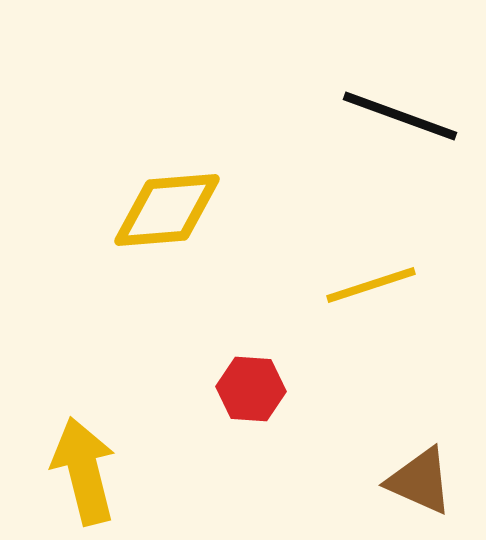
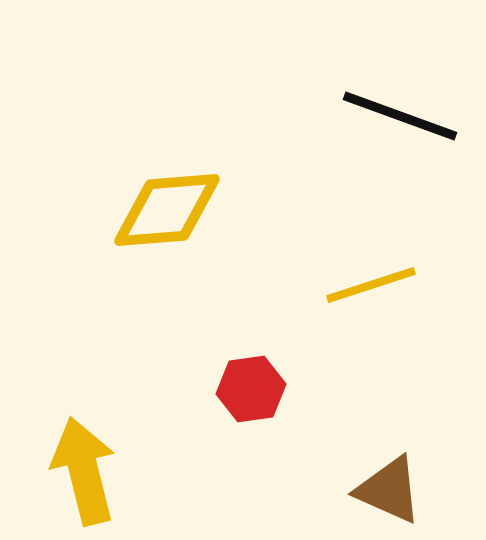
red hexagon: rotated 12 degrees counterclockwise
brown triangle: moved 31 px left, 9 px down
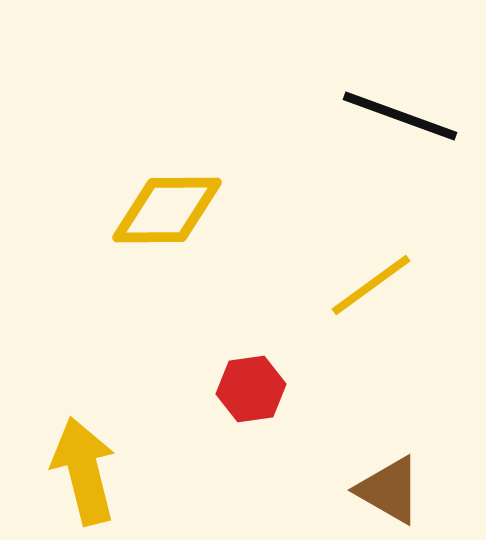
yellow diamond: rotated 4 degrees clockwise
yellow line: rotated 18 degrees counterclockwise
brown triangle: rotated 6 degrees clockwise
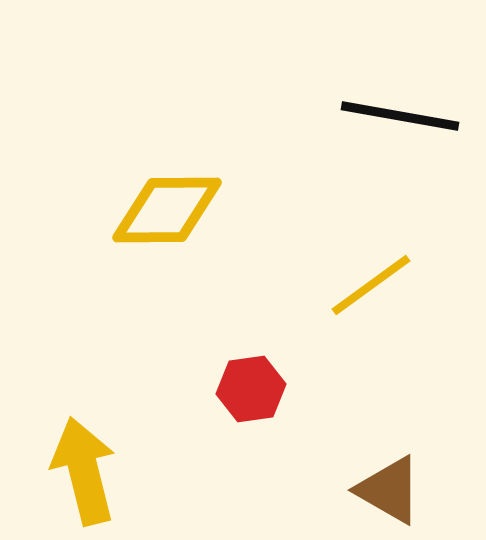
black line: rotated 10 degrees counterclockwise
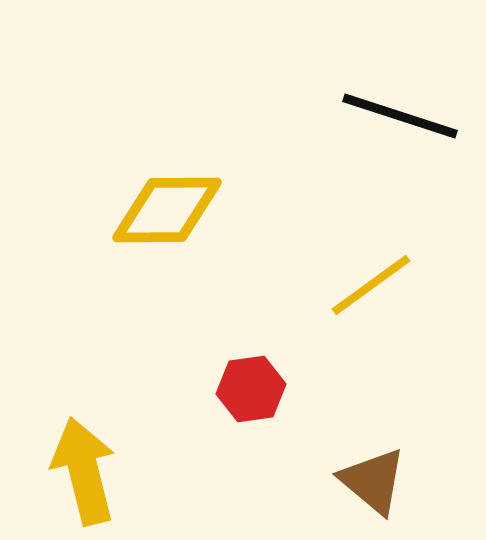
black line: rotated 8 degrees clockwise
brown triangle: moved 16 px left, 9 px up; rotated 10 degrees clockwise
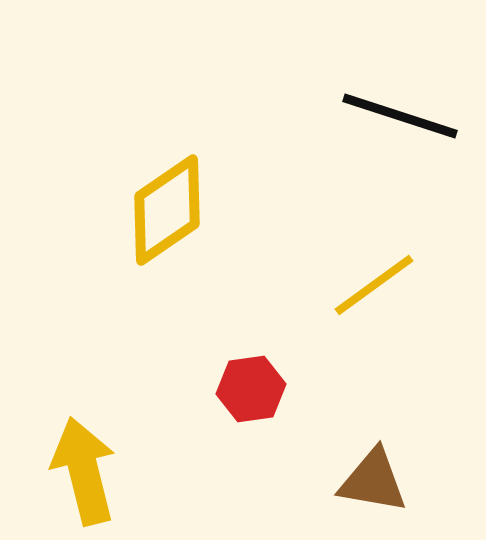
yellow diamond: rotated 34 degrees counterclockwise
yellow line: moved 3 px right
brown triangle: rotated 30 degrees counterclockwise
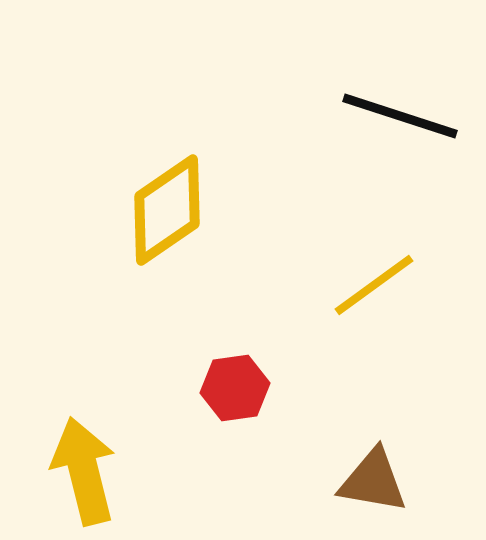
red hexagon: moved 16 px left, 1 px up
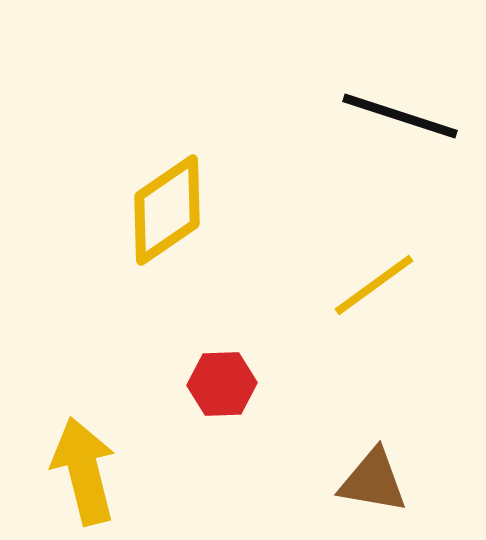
red hexagon: moved 13 px left, 4 px up; rotated 6 degrees clockwise
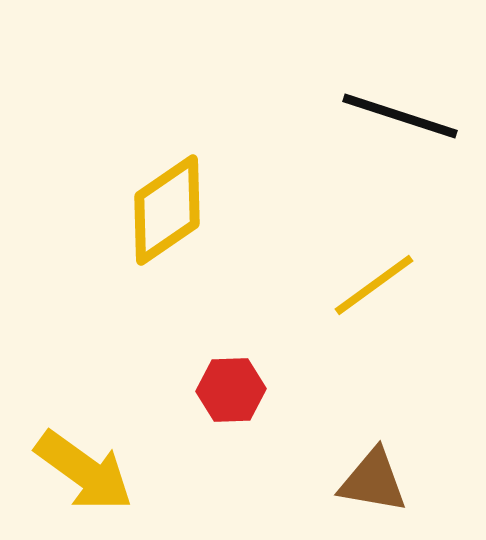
red hexagon: moved 9 px right, 6 px down
yellow arrow: rotated 140 degrees clockwise
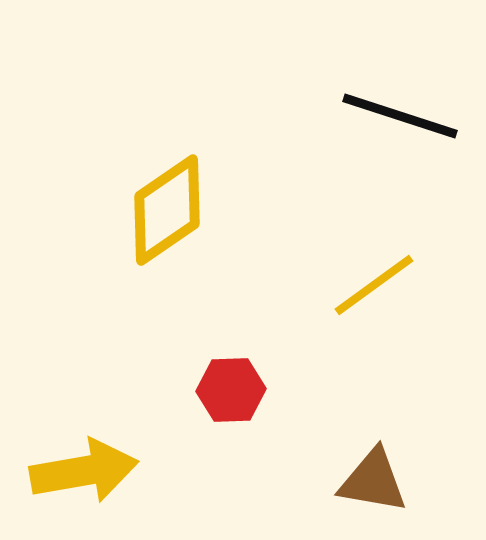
yellow arrow: rotated 46 degrees counterclockwise
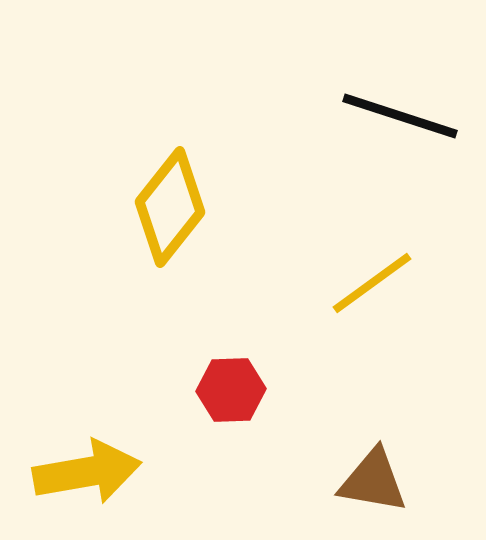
yellow diamond: moved 3 px right, 3 px up; rotated 17 degrees counterclockwise
yellow line: moved 2 px left, 2 px up
yellow arrow: moved 3 px right, 1 px down
